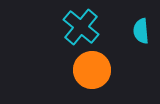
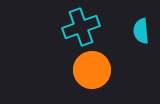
cyan cross: rotated 30 degrees clockwise
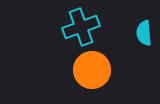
cyan semicircle: moved 3 px right, 2 px down
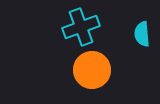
cyan semicircle: moved 2 px left, 1 px down
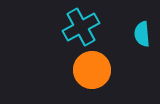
cyan cross: rotated 9 degrees counterclockwise
